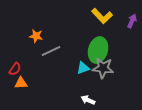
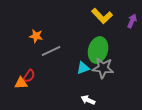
red semicircle: moved 14 px right, 7 px down
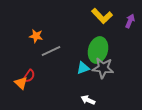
purple arrow: moved 2 px left
orange triangle: rotated 48 degrees clockwise
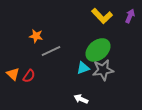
purple arrow: moved 5 px up
green ellipse: rotated 35 degrees clockwise
gray star: moved 2 px down; rotated 15 degrees counterclockwise
orange triangle: moved 8 px left, 9 px up
white arrow: moved 7 px left, 1 px up
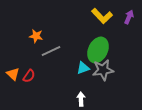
purple arrow: moved 1 px left, 1 px down
green ellipse: rotated 25 degrees counterclockwise
white arrow: rotated 64 degrees clockwise
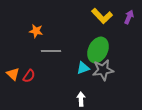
orange star: moved 5 px up
gray line: rotated 24 degrees clockwise
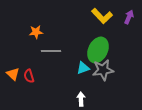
orange star: moved 1 px down; rotated 16 degrees counterclockwise
red semicircle: rotated 128 degrees clockwise
